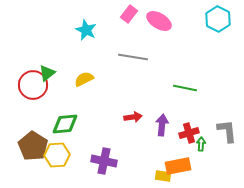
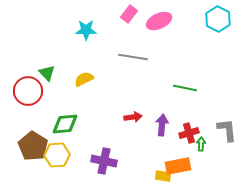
pink ellipse: rotated 55 degrees counterclockwise
cyan star: rotated 25 degrees counterclockwise
green triangle: rotated 36 degrees counterclockwise
red circle: moved 5 px left, 6 px down
gray L-shape: moved 1 px up
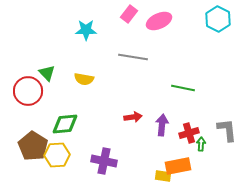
yellow semicircle: rotated 144 degrees counterclockwise
green line: moved 2 px left
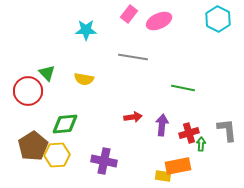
brown pentagon: rotated 8 degrees clockwise
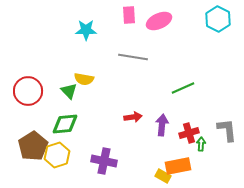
pink rectangle: moved 1 px down; rotated 42 degrees counterclockwise
green triangle: moved 22 px right, 18 px down
green line: rotated 35 degrees counterclockwise
yellow hexagon: rotated 15 degrees counterclockwise
yellow rectangle: rotated 21 degrees clockwise
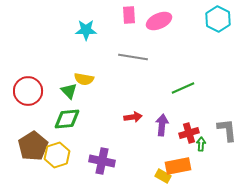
green diamond: moved 2 px right, 5 px up
purple cross: moved 2 px left
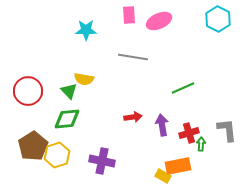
purple arrow: rotated 15 degrees counterclockwise
